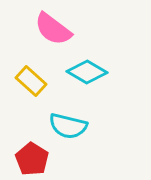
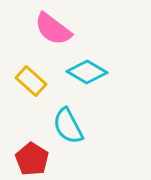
cyan semicircle: rotated 48 degrees clockwise
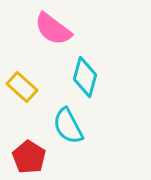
cyan diamond: moved 2 px left, 5 px down; rotated 75 degrees clockwise
yellow rectangle: moved 9 px left, 6 px down
red pentagon: moved 3 px left, 2 px up
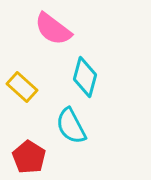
cyan semicircle: moved 3 px right
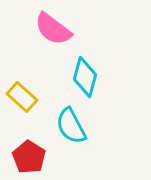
yellow rectangle: moved 10 px down
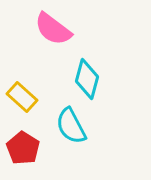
cyan diamond: moved 2 px right, 2 px down
red pentagon: moved 6 px left, 9 px up
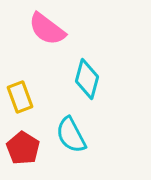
pink semicircle: moved 6 px left
yellow rectangle: moved 2 px left; rotated 28 degrees clockwise
cyan semicircle: moved 9 px down
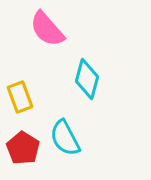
pink semicircle: rotated 12 degrees clockwise
cyan semicircle: moved 6 px left, 3 px down
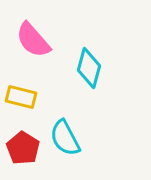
pink semicircle: moved 14 px left, 11 px down
cyan diamond: moved 2 px right, 11 px up
yellow rectangle: moved 1 px right; rotated 56 degrees counterclockwise
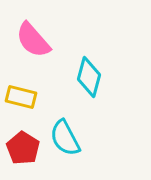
cyan diamond: moved 9 px down
